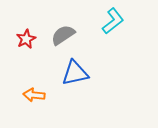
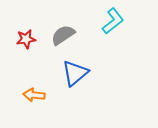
red star: rotated 18 degrees clockwise
blue triangle: rotated 28 degrees counterclockwise
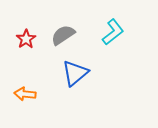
cyan L-shape: moved 11 px down
red star: rotated 24 degrees counterclockwise
orange arrow: moved 9 px left, 1 px up
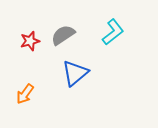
red star: moved 4 px right, 2 px down; rotated 18 degrees clockwise
orange arrow: rotated 60 degrees counterclockwise
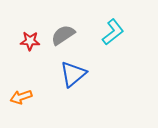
red star: rotated 18 degrees clockwise
blue triangle: moved 2 px left, 1 px down
orange arrow: moved 4 px left, 3 px down; rotated 35 degrees clockwise
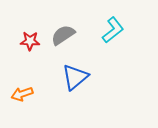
cyan L-shape: moved 2 px up
blue triangle: moved 2 px right, 3 px down
orange arrow: moved 1 px right, 3 px up
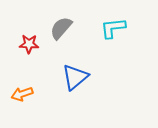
cyan L-shape: moved 2 px up; rotated 148 degrees counterclockwise
gray semicircle: moved 2 px left, 7 px up; rotated 15 degrees counterclockwise
red star: moved 1 px left, 3 px down
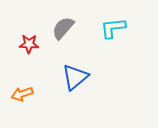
gray semicircle: moved 2 px right
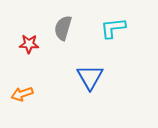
gray semicircle: rotated 25 degrees counterclockwise
blue triangle: moved 15 px right; rotated 20 degrees counterclockwise
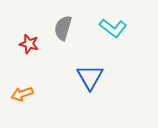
cyan L-shape: rotated 136 degrees counterclockwise
red star: rotated 12 degrees clockwise
